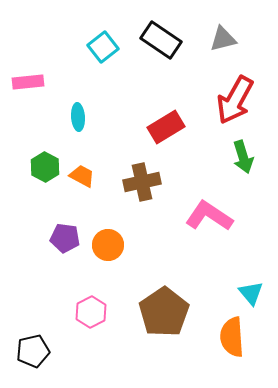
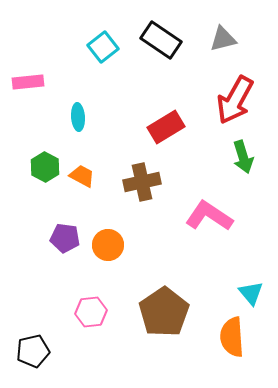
pink hexagon: rotated 20 degrees clockwise
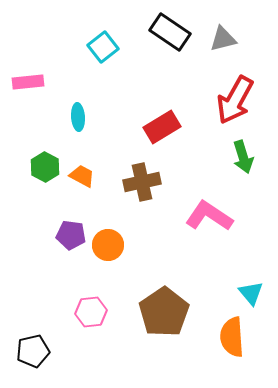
black rectangle: moved 9 px right, 8 px up
red rectangle: moved 4 px left
purple pentagon: moved 6 px right, 3 px up
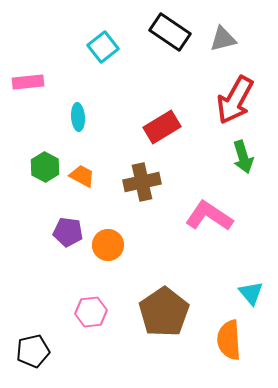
purple pentagon: moved 3 px left, 3 px up
orange semicircle: moved 3 px left, 3 px down
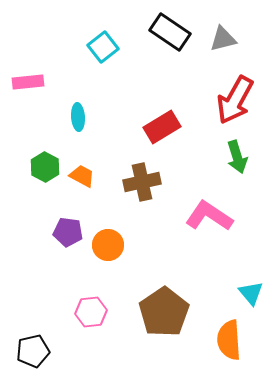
green arrow: moved 6 px left
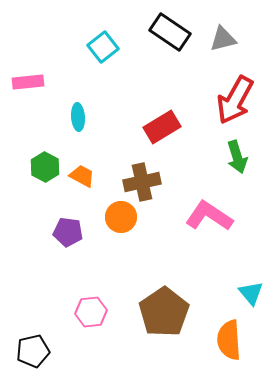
orange circle: moved 13 px right, 28 px up
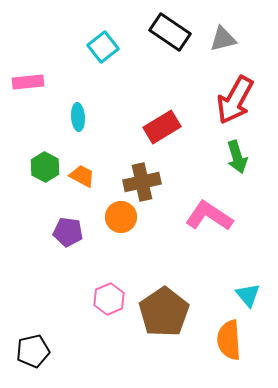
cyan triangle: moved 3 px left, 2 px down
pink hexagon: moved 18 px right, 13 px up; rotated 16 degrees counterclockwise
